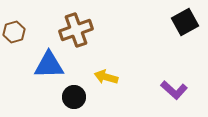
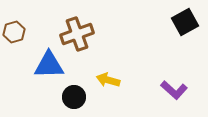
brown cross: moved 1 px right, 4 px down
yellow arrow: moved 2 px right, 3 px down
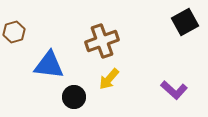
brown cross: moved 25 px right, 7 px down
blue triangle: rotated 8 degrees clockwise
yellow arrow: moved 1 px right, 1 px up; rotated 65 degrees counterclockwise
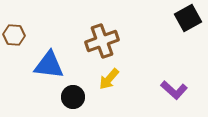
black square: moved 3 px right, 4 px up
brown hexagon: moved 3 px down; rotated 20 degrees clockwise
black circle: moved 1 px left
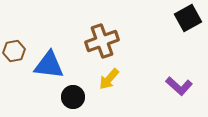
brown hexagon: moved 16 px down; rotated 15 degrees counterclockwise
purple L-shape: moved 5 px right, 4 px up
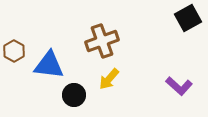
brown hexagon: rotated 20 degrees counterclockwise
black circle: moved 1 px right, 2 px up
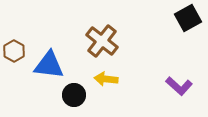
brown cross: rotated 32 degrees counterclockwise
yellow arrow: moved 3 px left; rotated 55 degrees clockwise
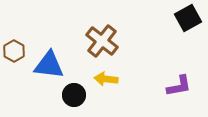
purple L-shape: rotated 52 degrees counterclockwise
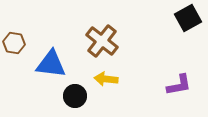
brown hexagon: moved 8 px up; rotated 20 degrees counterclockwise
blue triangle: moved 2 px right, 1 px up
purple L-shape: moved 1 px up
black circle: moved 1 px right, 1 px down
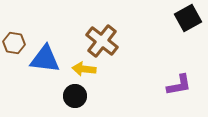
blue triangle: moved 6 px left, 5 px up
yellow arrow: moved 22 px left, 10 px up
